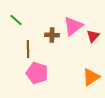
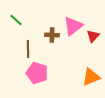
orange triangle: rotated 12 degrees clockwise
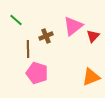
brown cross: moved 6 px left, 1 px down; rotated 24 degrees counterclockwise
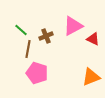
green line: moved 5 px right, 10 px down
pink triangle: rotated 10 degrees clockwise
red triangle: moved 3 px down; rotated 48 degrees counterclockwise
brown line: rotated 12 degrees clockwise
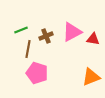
pink triangle: moved 1 px left, 6 px down
green line: rotated 64 degrees counterclockwise
red triangle: rotated 16 degrees counterclockwise
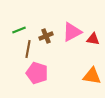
green line: moved 2 px left
orange triangle: moved 1 px right, 1 px up; rotated 30 degrees clockwise
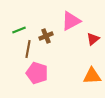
pink triangle: moved 1 px left, 11 px up
red triangle: rotated 48 degrees counterclockwise
orange triangle: rotated 12 degrees counterclockwise
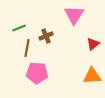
pink triangle: moved 3 px right, 6 px up; rotated 30 degrees counterclockwise
green line: moved 2 px up
red triangle: moved 5 px down
brown line: moved 1 px left, 1 px up
pink pentagon: rotated 15 degrees counterclockwise
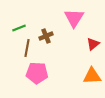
pink triangle: moved 3 px down
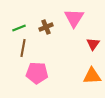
brown cross: moved 9 px up
red triangle: rotated 16 degrees counterclockwise
brown line: moved 4 px left
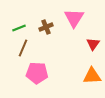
brown line: rotated 12 degrees clockwise
